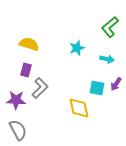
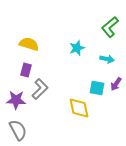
gray L-shape: moved 1 px down
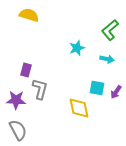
green L-shape: moved 3 px down
yellow semicircle: moved 29 px up
purple arrow: moved 8 px down
gray L-shape: rotated 30 degrees counterclockwise
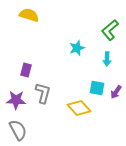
cyan arrow: rotated 80 degrees clockwise
gray L-shape: moved 3 px right, 4 px down
yellow diamond: rotated 30 degrees counterclockwise
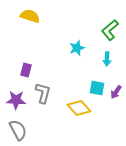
yellow semicircle: moved 1 px right, 1 px down
